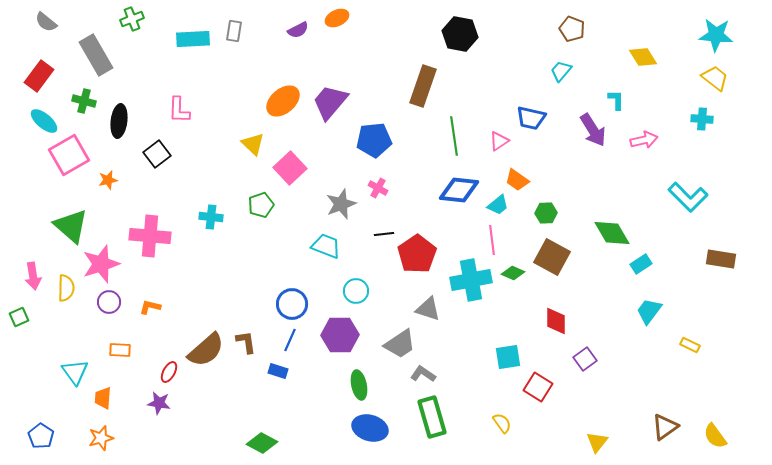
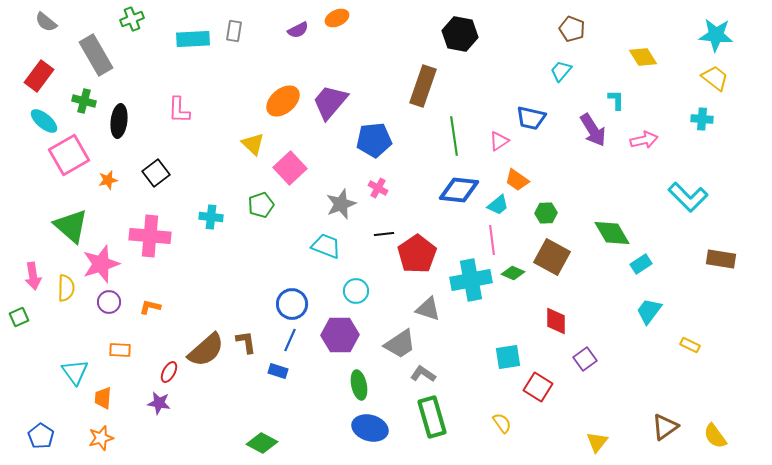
black square at (157, 154): moved 1 px left, 19 px down
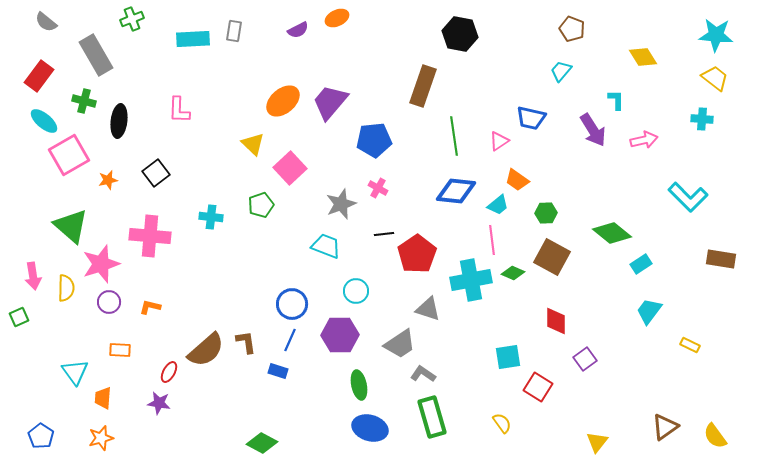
blue diamond at (459, 190): moved 3 px left, 1 px down
green diamond at (612, 233): rotated 21 degrees counterclockwise
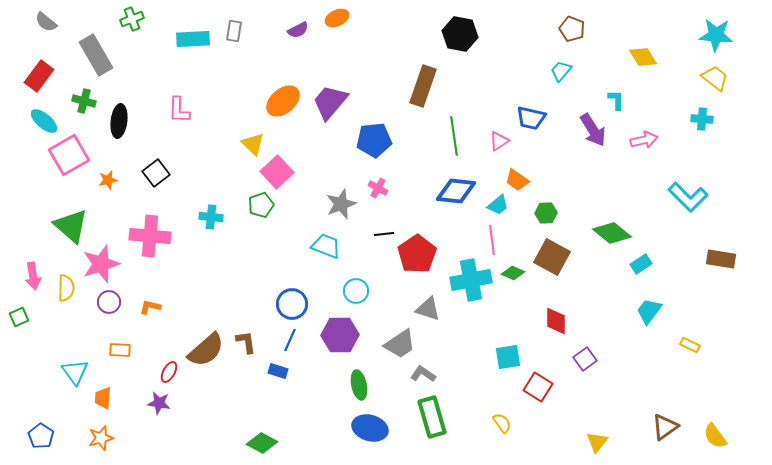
pink square at (290, 168): moved 13 px left, 4 px down
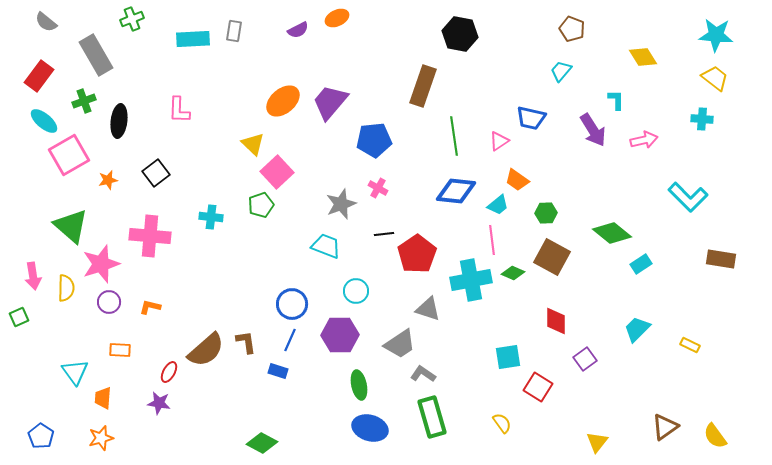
green cross at (84, 101): rotated 35 degrees counterclockwise
cyan trapezoid at (649, 311): moved 12 px left, 18 px down; rotated 8 degrees clockwise
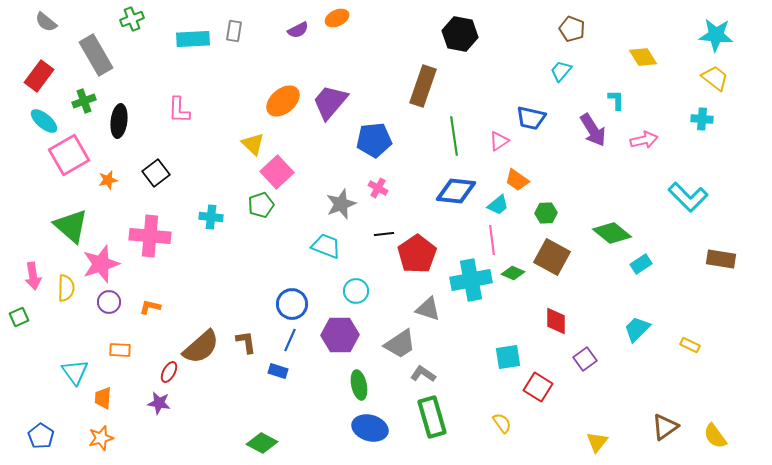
brown semicircle at (206, 350): moved 5 px left, 3 px up
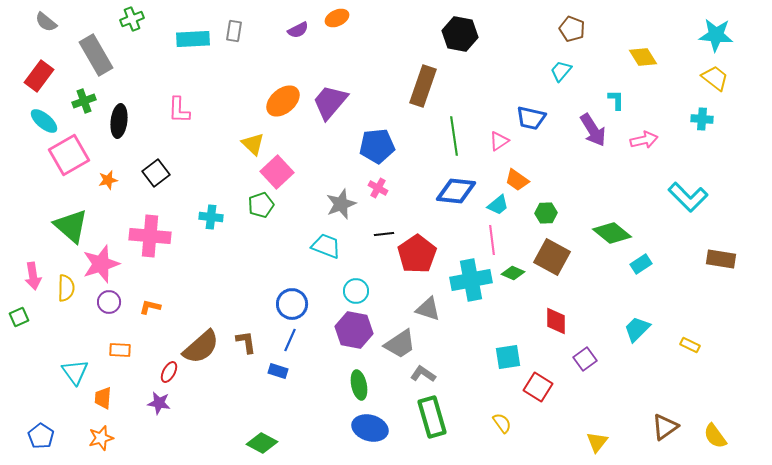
blue pentagon at (374, 140): moved 3 px right, 6 px down
purple hexagon at (340, 335): moved 14 px right, 5 px up; rotated 12 degrees clockwise
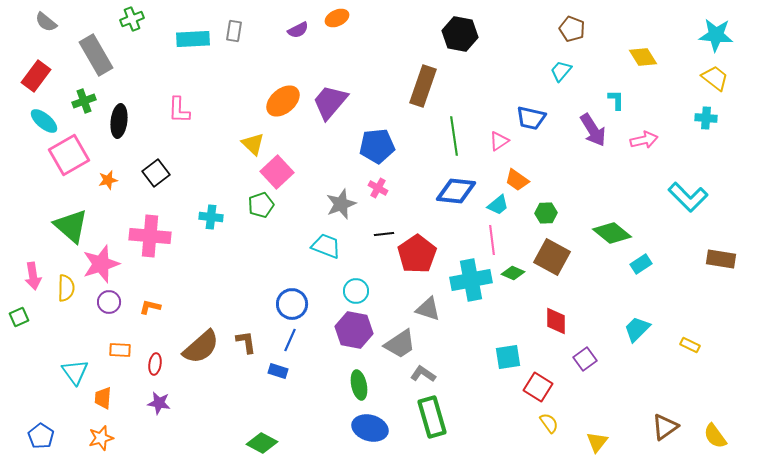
red rectangle at (39, 76): moved 3 px left
cyan cross at (702, 119): moved 4 px right, 1 px up
red ellipse at (169, 372): moved 14 px left, 8 px up; rotated 20 degrees counterclockwise
yellow semicircle at (502, 423): moved 47 px right
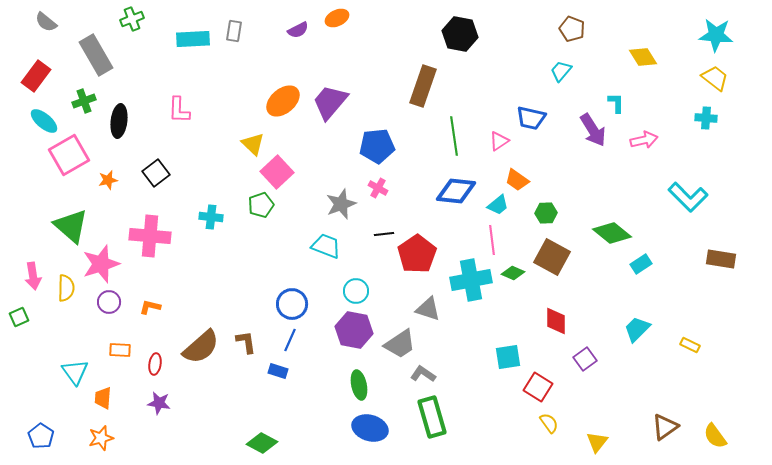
cyan L-shape at (616, 100): moved 3 px down
